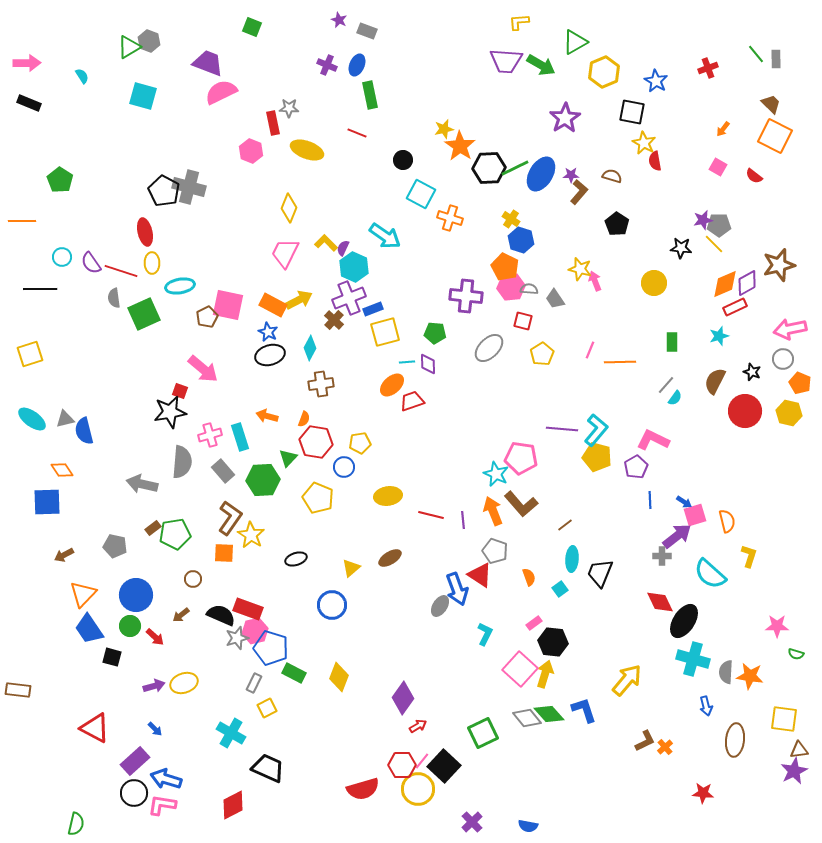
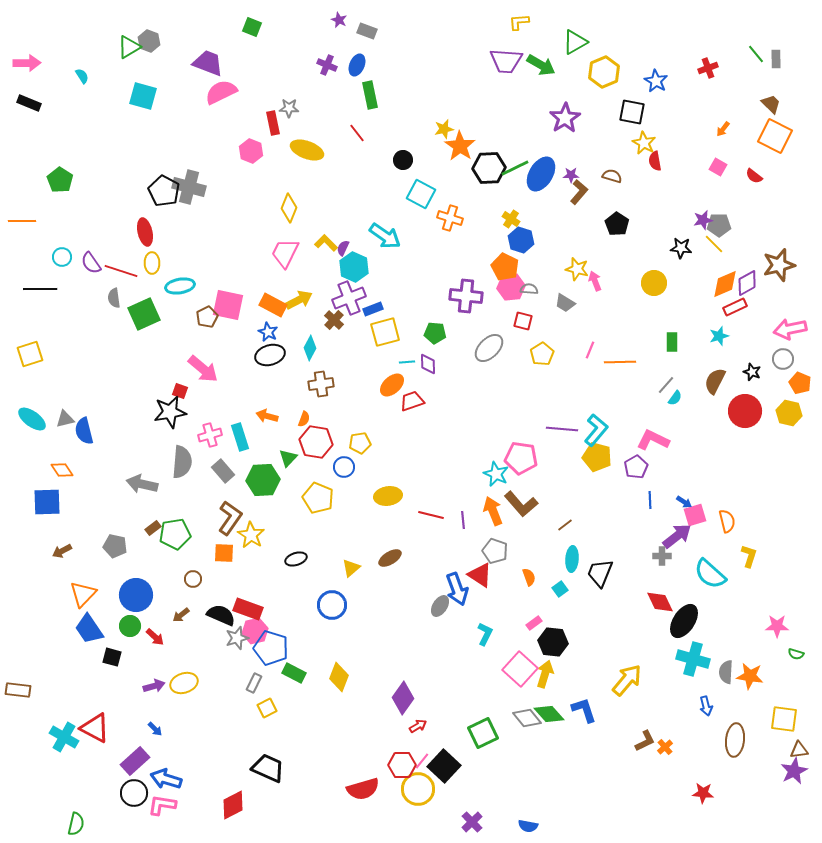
red line at (357, 133): rotated 30 degrees clockwise
yellow star at (580, 269): moved 3 px left
gray trapezoid at (555, 299): moved 10 px right, 4 px down; rotated 25 degrees counterclockwise
brown arrow at (64, 555): moved 2 px left, 4 px up
cyan cross at (231, 733): moved 167 px left, 4 px down
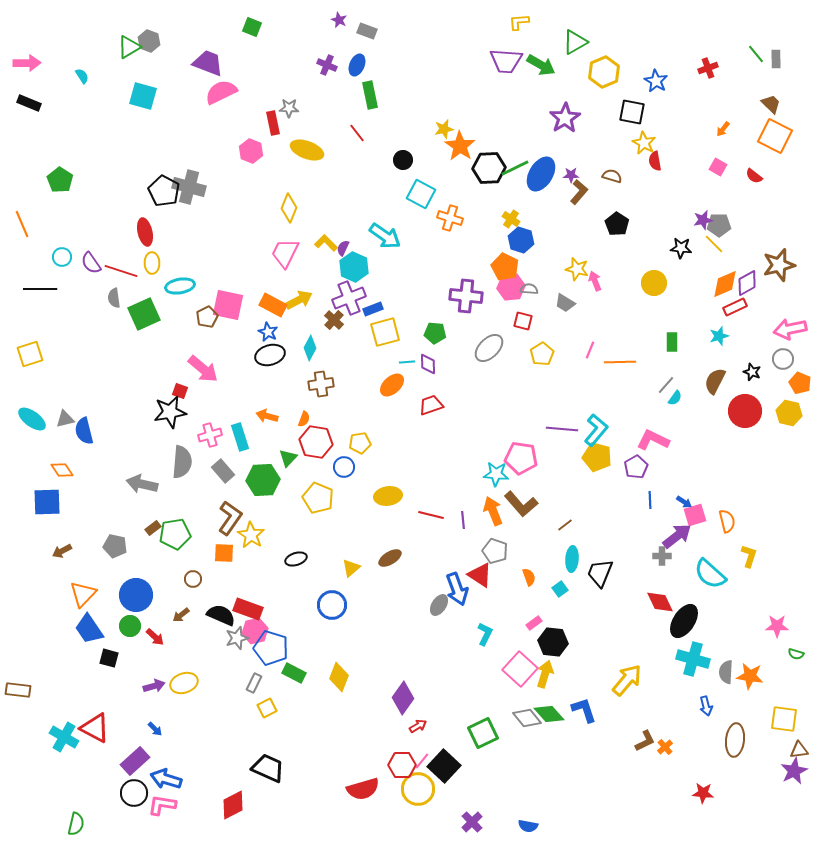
orange line at (22, 221): moved 3 px down; rotated 68 degrees clockwise
red trapezoid at (412, 401): moved 19 px right, 4 px down
cyan star at (496, 474): rotated 20 degrees counterclockwise
gray ellipse at (440, 606): moved 1 px left, 1 px up
black square at (112, 657): moved 3 px left, 1 px down
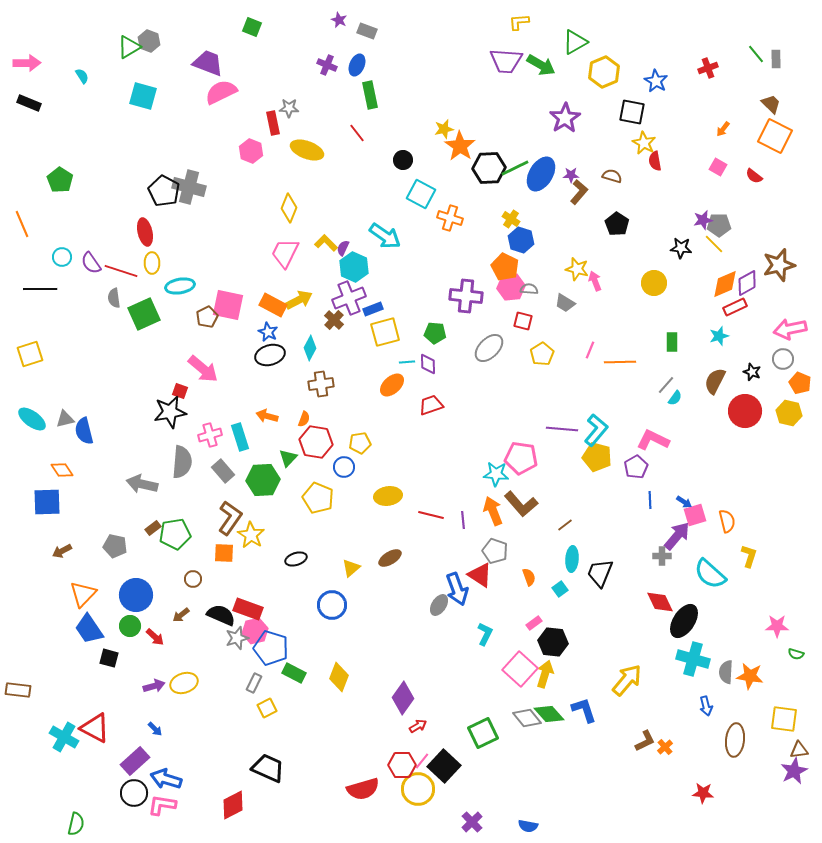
purple arrow at (677, 536): rotated 12 degrees counterclockwise
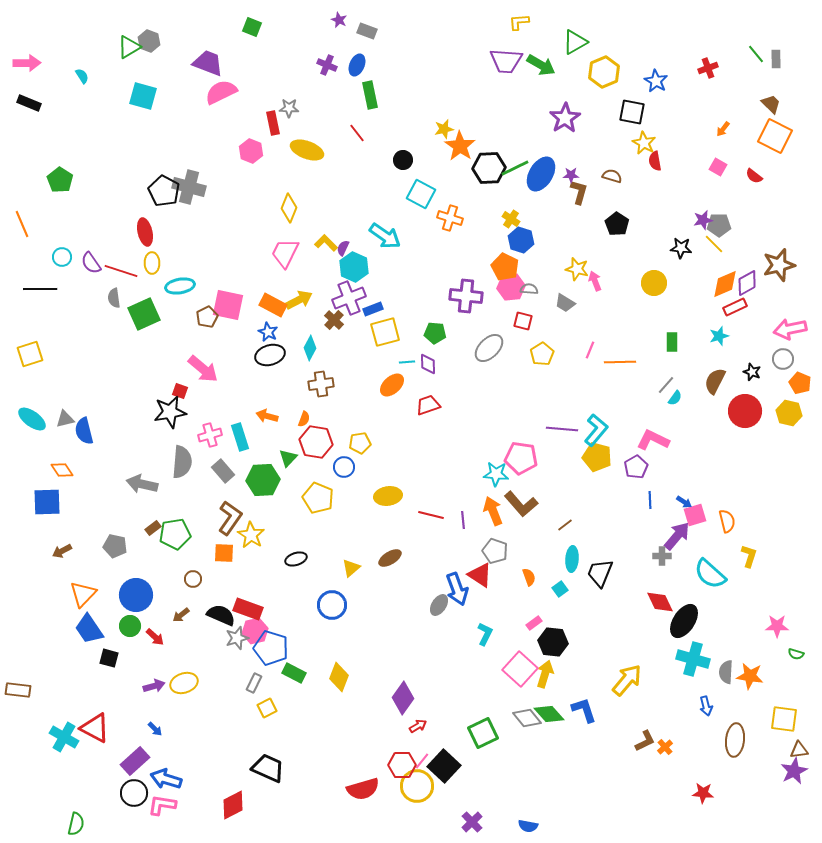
brown L-shape at (579, 192): rotated 25 degrees counterclockwise
red trapezoid at (431, 405): moved 3 px left
yellow circle at (418, 789): moved 1 px left, 3 px up
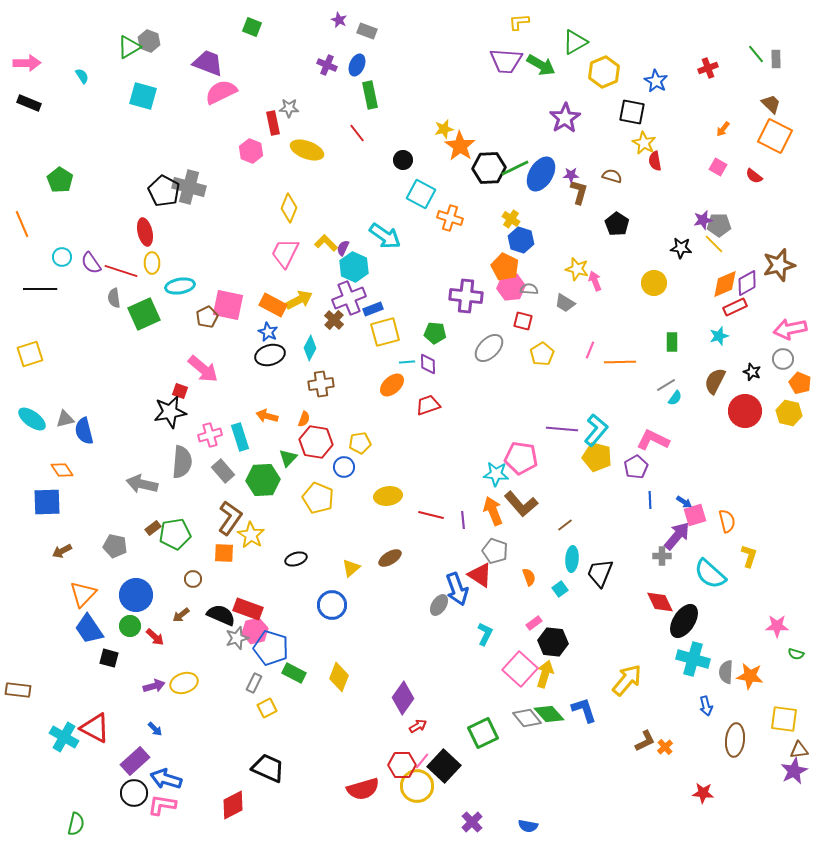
gray line at (666, 385): rotated 18 degrees clockwise
